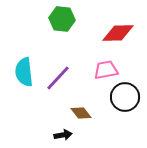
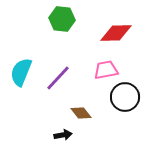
red diamond: moved 2 px left
cyan semicircle: moved 3 px left; rotated 28 degrees clockwise
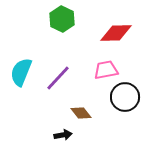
green hexagon: rotated 20 degrees clockwise
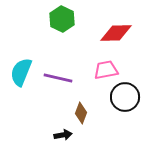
purple line: rotated 60 degrees clockwise
brown diamond: rotated 60 degrees clockwise
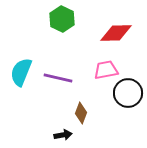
black circle: moved 3 px right, 4 px up
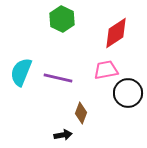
red diamond: rotated 32 degrees counterclockwise
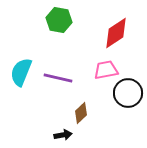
green hexagon: moved 3 px left, 1 px down; rotated 15 degrees counterclockwise
brown diamond: rotated 25 degrees clockwise
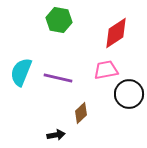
black circle: moved 1 px right, 1 px down
black arrow: moved 7 px left
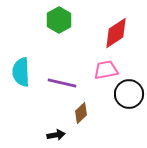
green hexagon: rotated 20 degrees clockwise
cyan semicircle: rotated 24 degrees counterclockwise
purple line: moved 4 px right, 5 px down
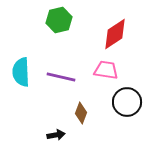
green hexagon: rotated 15 degrees clockwise
red diamond: moved 1 px left, 1 px down
pink trapezoid: rotated 20 degrees clockwise
purple line: moved 1 px left, 6 px up
black circle: moved 2 px left, 8 px down
brown diamond: rotated 25 degrees counterclockwise
